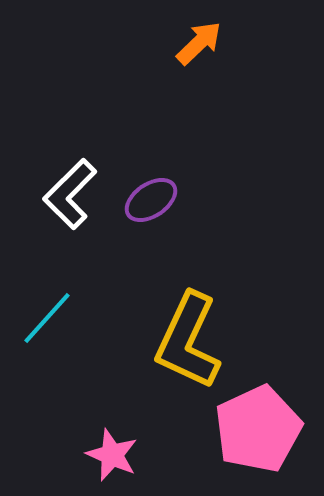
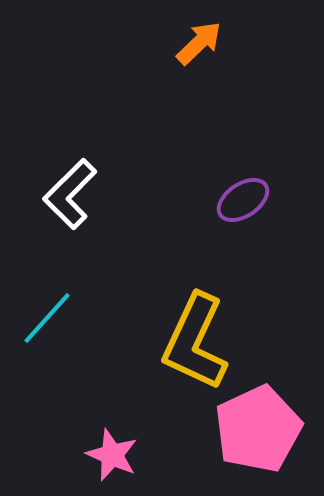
purple ellipse: moved 92 px right
yellow L-shape: moved 7 px right, 1 px down
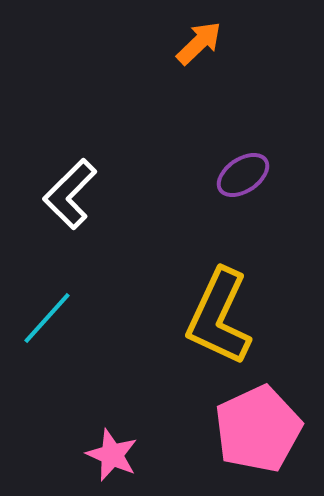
purple ellipse: moved 25 px up
yellow L-shape: moved 24 px right, 25 px up
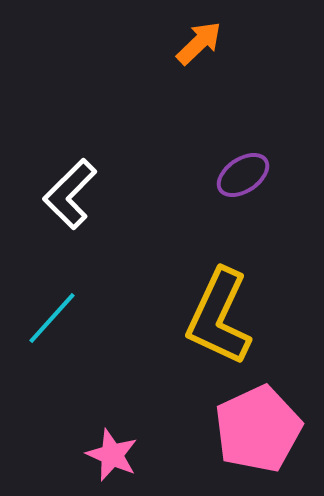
cyan line: moved 5 px right
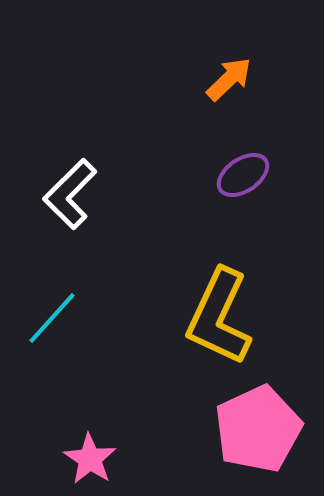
orange arrow: moved 30 px right, 36 px down
pink star: moved 22 px left, 4 px down; rotated 10 degrees clockwise
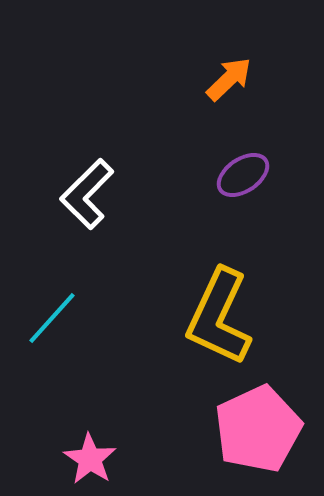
white L-shape: moved 17 px right
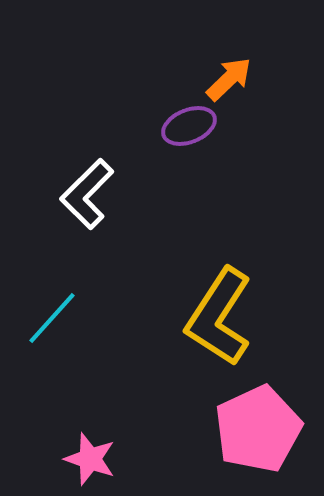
purple ellipse: moved 54 px left, 49 px up; rotated 12 degrees clockwise
yellow L-shape: rotated 8 degrees clockwise
pink star: rotated 14 degrees counterclockwise
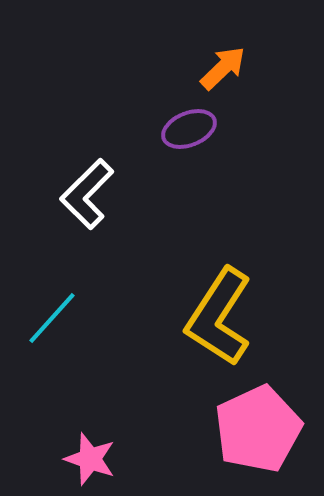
orange arrow: moved 6 px left, 11 px up
purple ellipse: moved 3 px down
